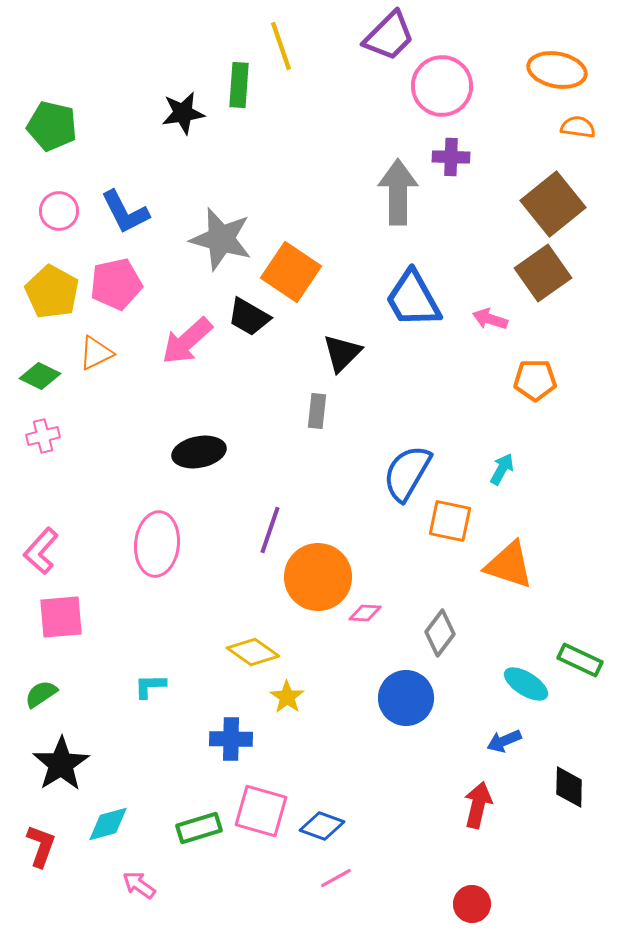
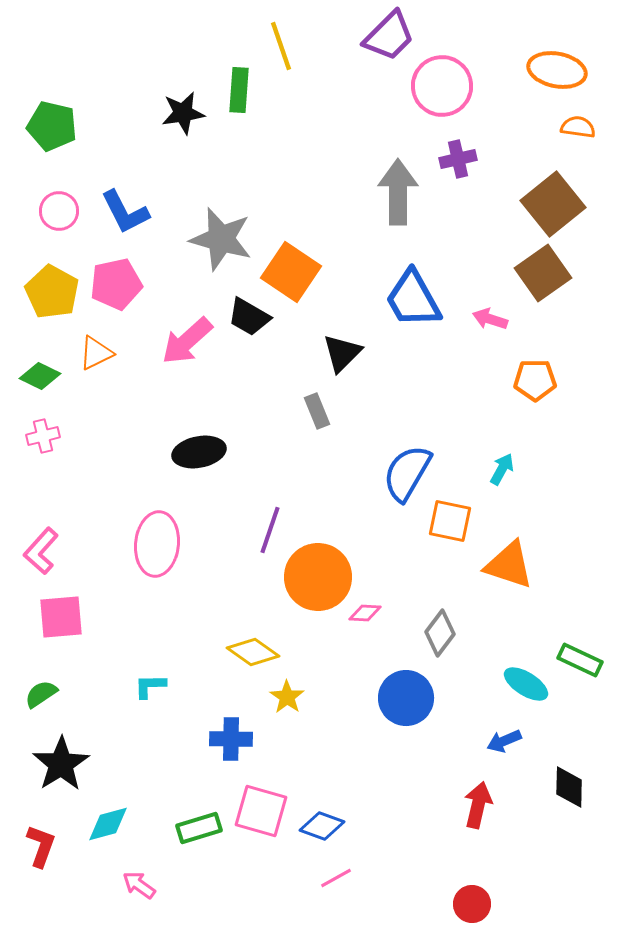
green rectangle at (239, 85): moved 5 px down
purple cross at (451, 157): moved 7 px right, 2 px down; rotated 15 degrees counterclockwise
gray rectangle at (317, 411): rotated 28 degrees counterclockwise
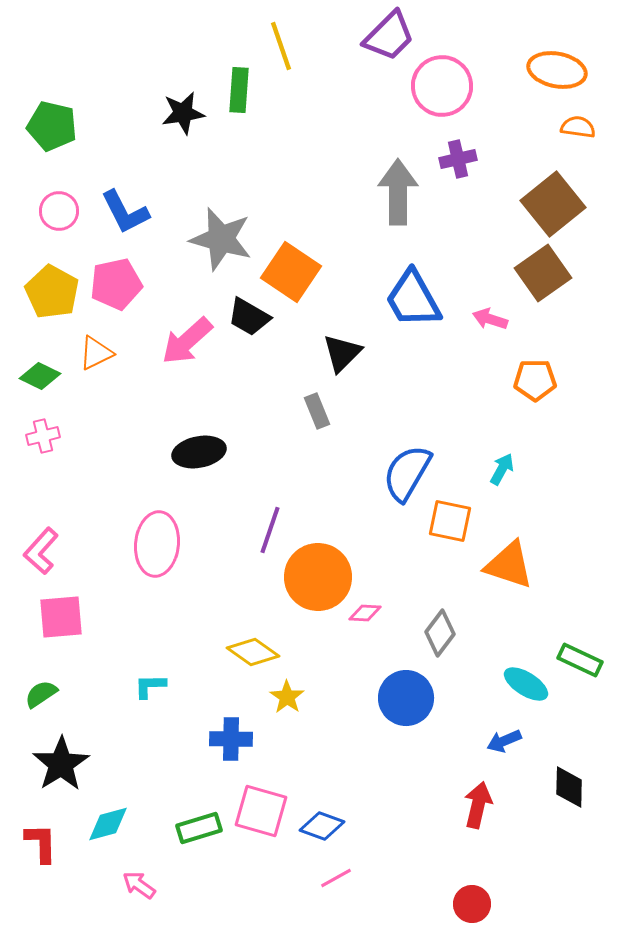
red L-shape at (41, 846): moved 3 px up; rotated 21 degrees counterclockwise
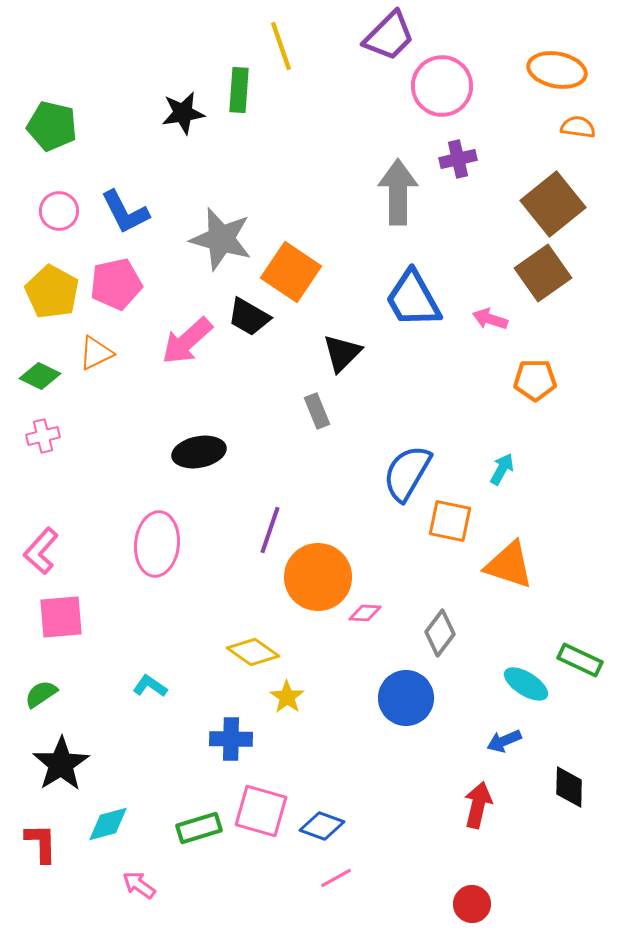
cyan L-shape at (150, 686): rotated 36 degrees clockwise
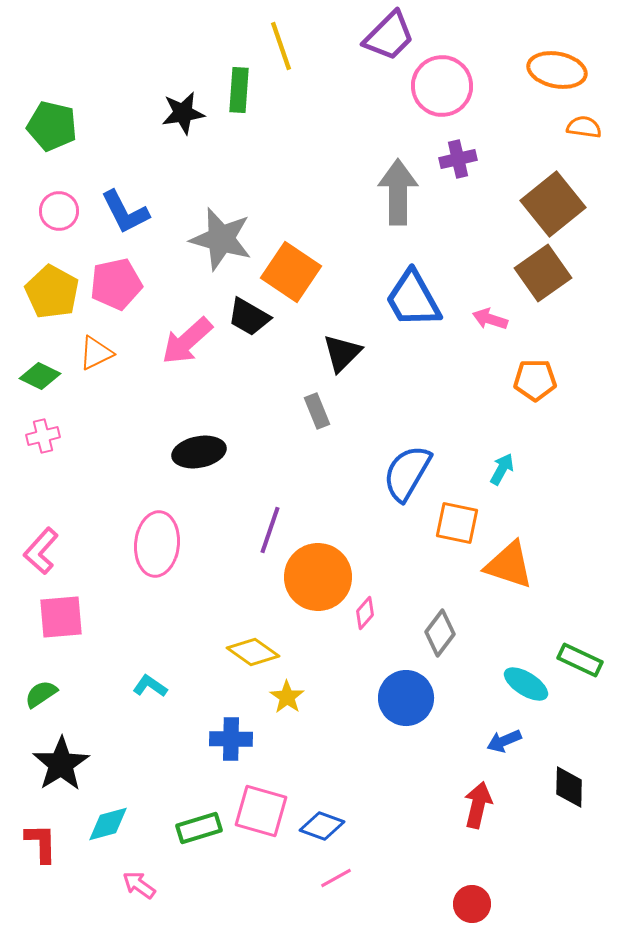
orange semicircle at (578, 127): moved 6 px right
orange square at (450, 521): moved 7 px right, 2 px down
pink diamond at (365, 613): rotated 52 degrees counterclockwise
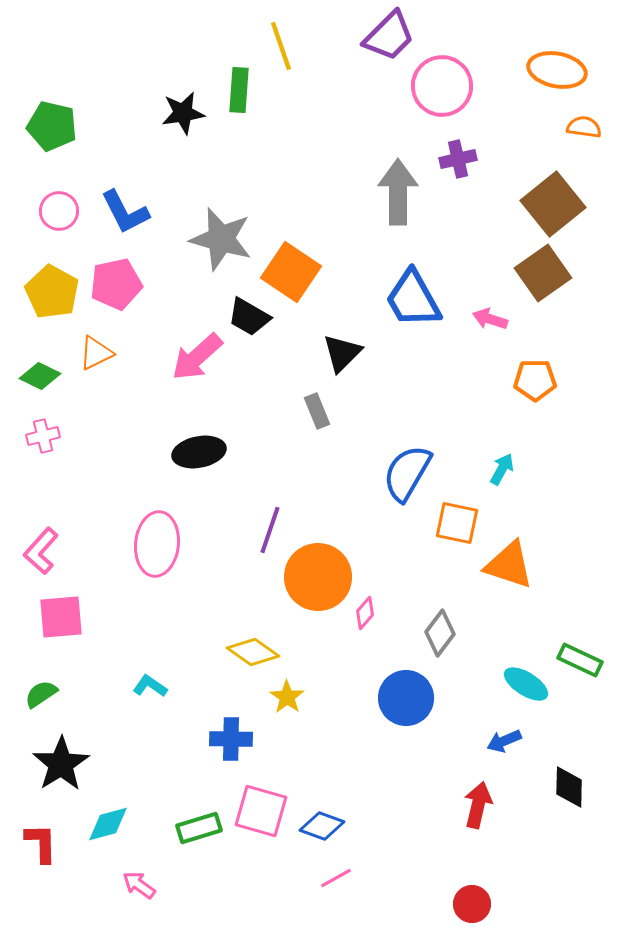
pink arrow at (187, 341): moved 10 px right, 16 px down
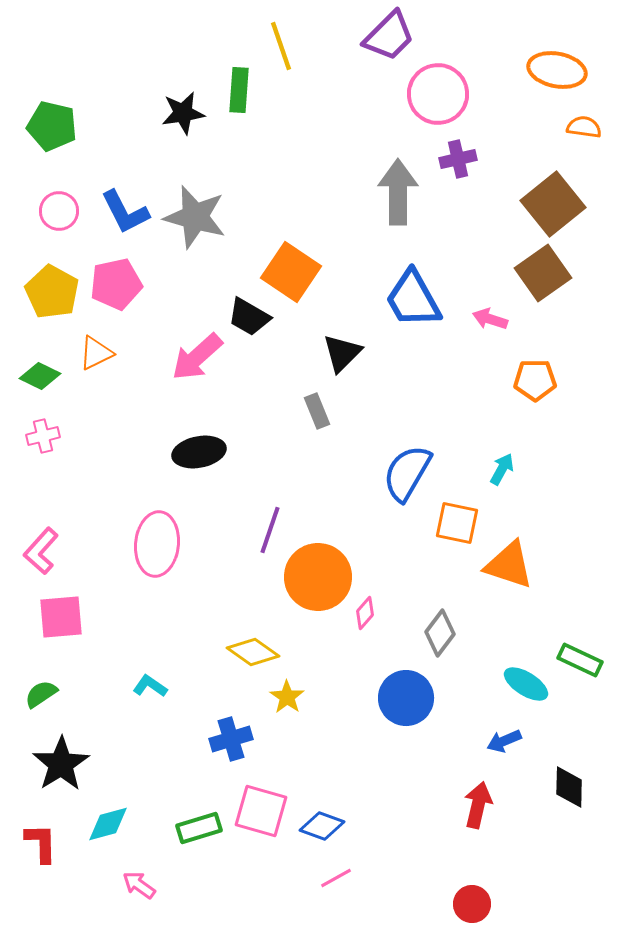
pink circle at (442, 86): moved 4 px left, 8 px down
gray star at (221, 239): moved 26 px left, 22 px up
blue cross at (231, 739): rotated 18 degrees counterclockwise
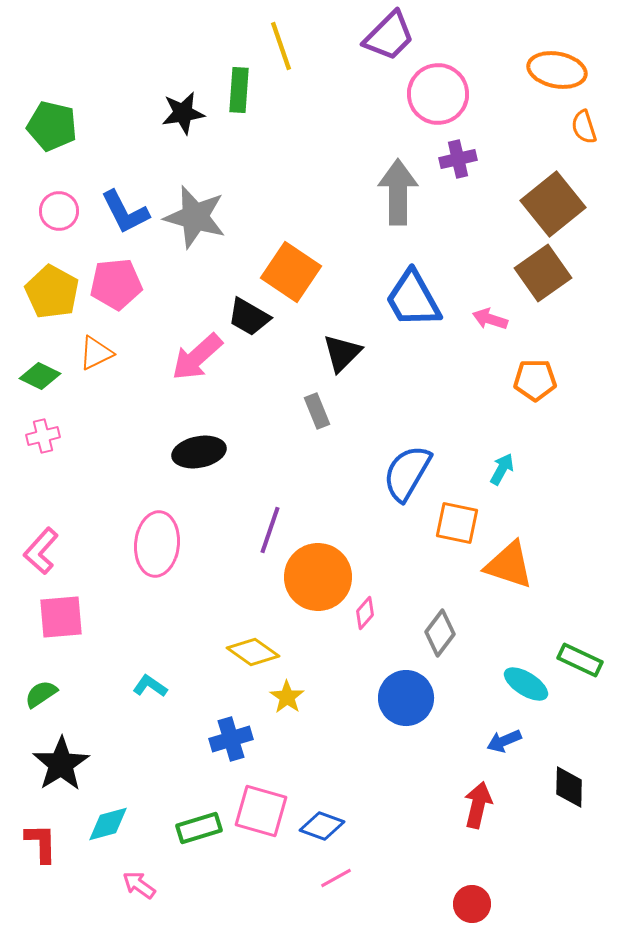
orange semicircle at (584, 127): rotated 116 degrees counterclockwise
pink pentagon at (116, 284): rotated 6 degrees clockwise
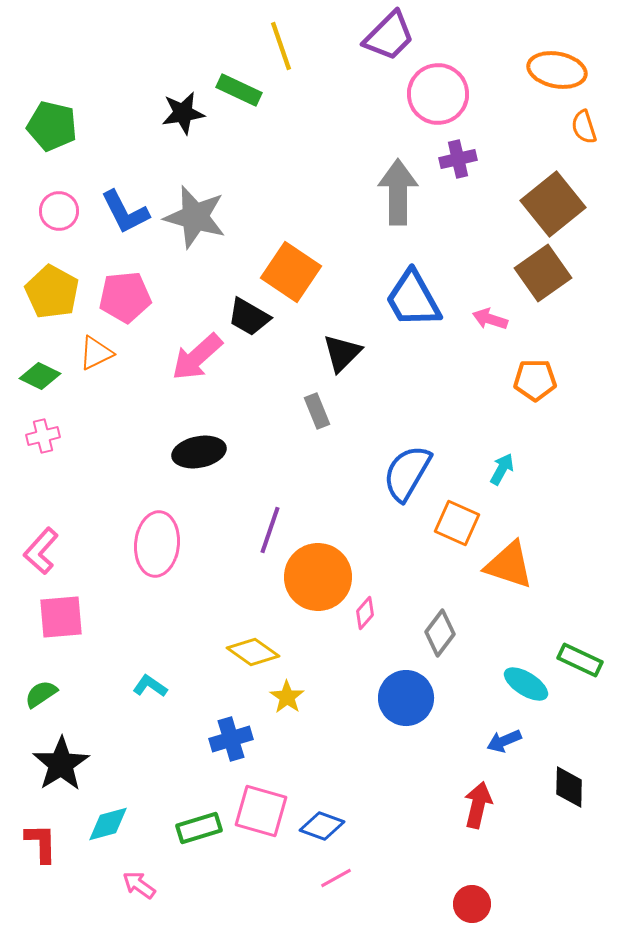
green rectangle at (239, 90): rotated 69 degrees counterclockwise
pink pentagon at (116, 284): moved 9 px right, 13 px down
orange square at (457, 523): rotated 12 degrees clockwise
